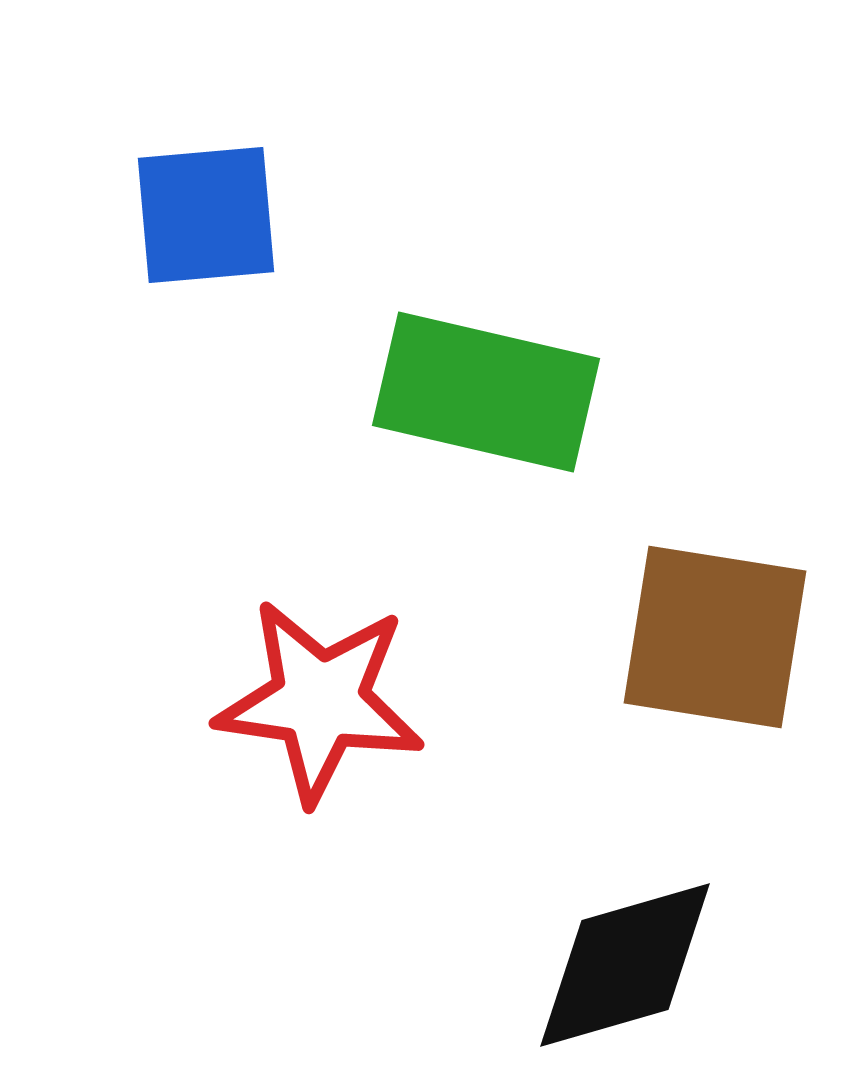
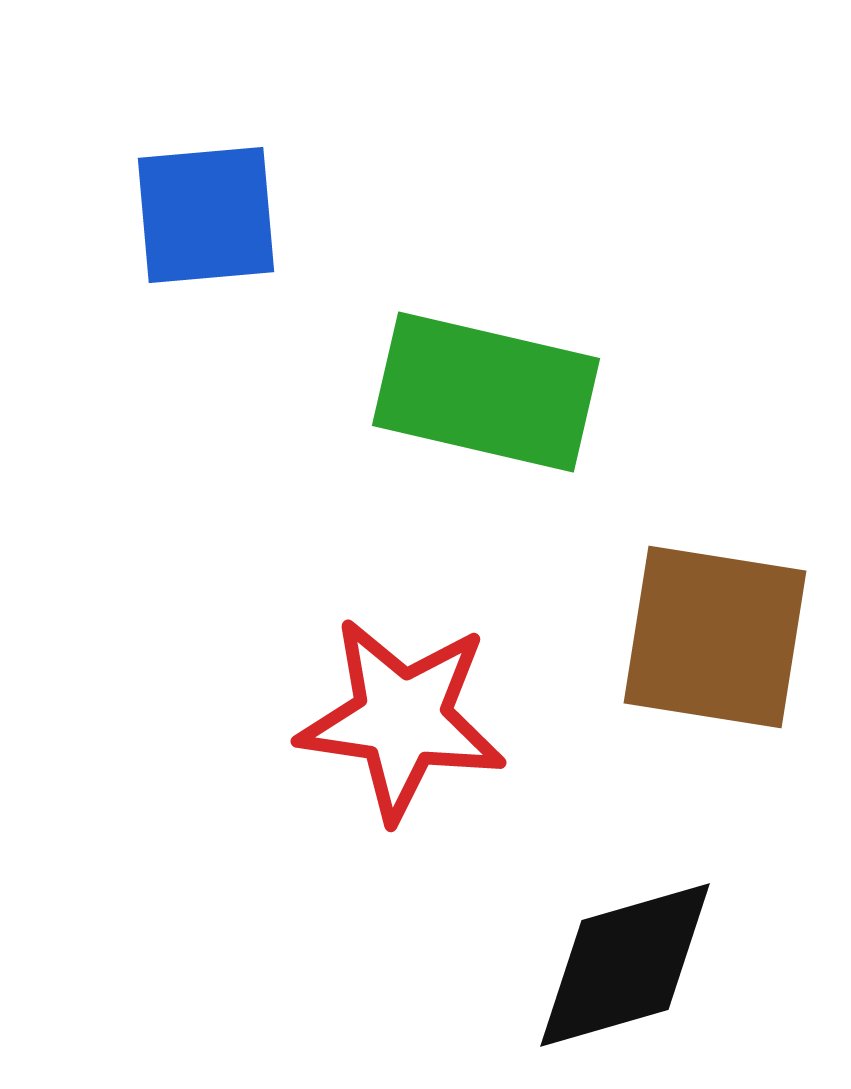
red star: moved 82 px right, 18 px down
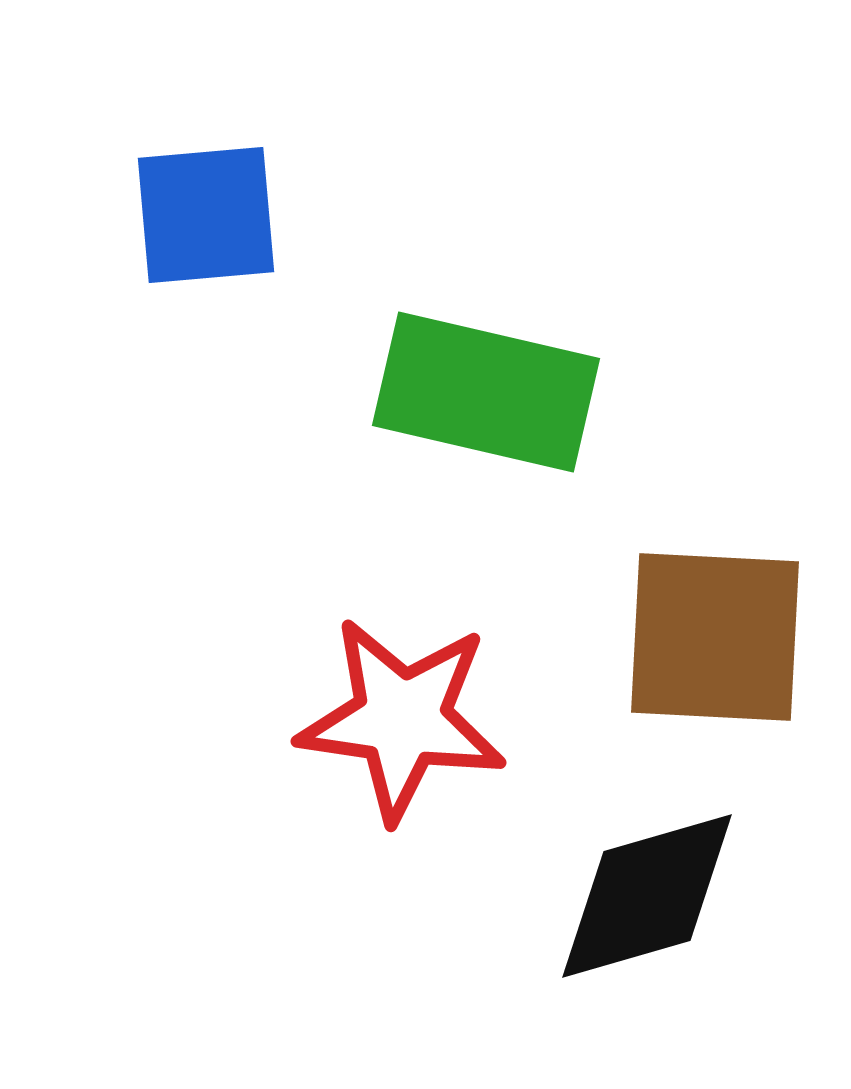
brown square: rotated 6 degrees counterclockwise
black diamond: moved 22 px right, 69 px up
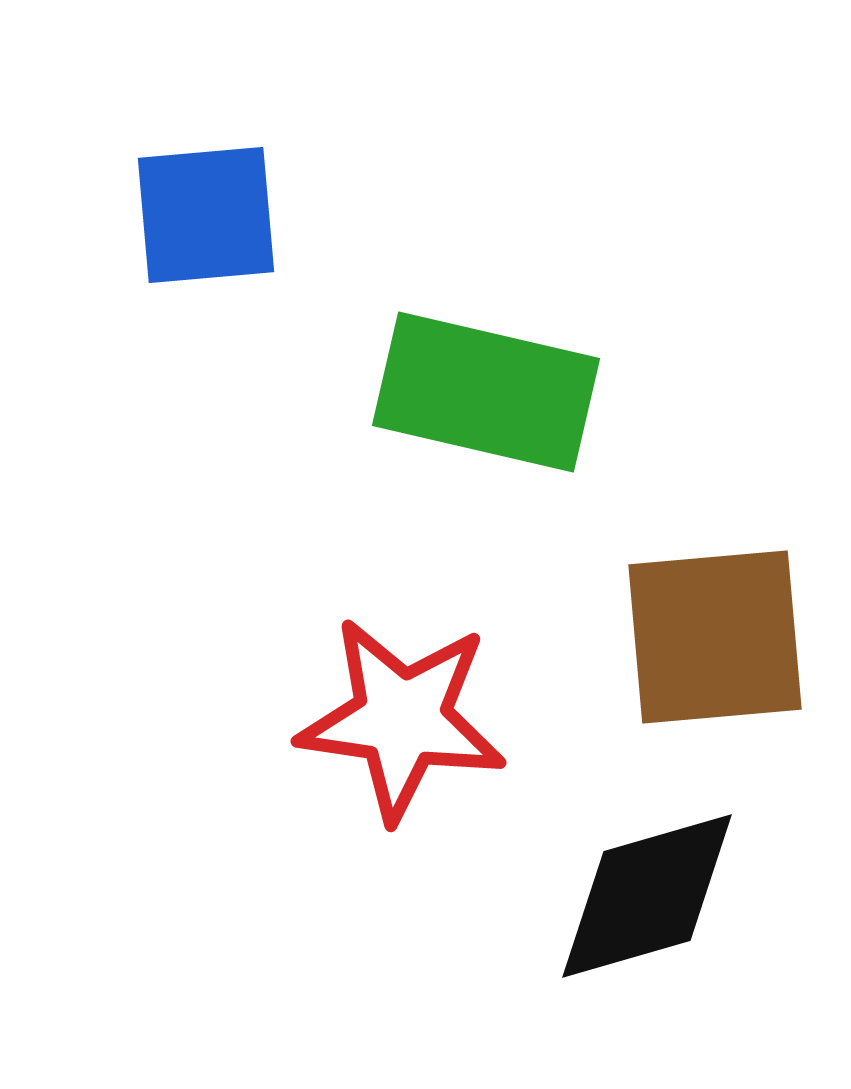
brown square: rotated 8 degrees counterclockwise
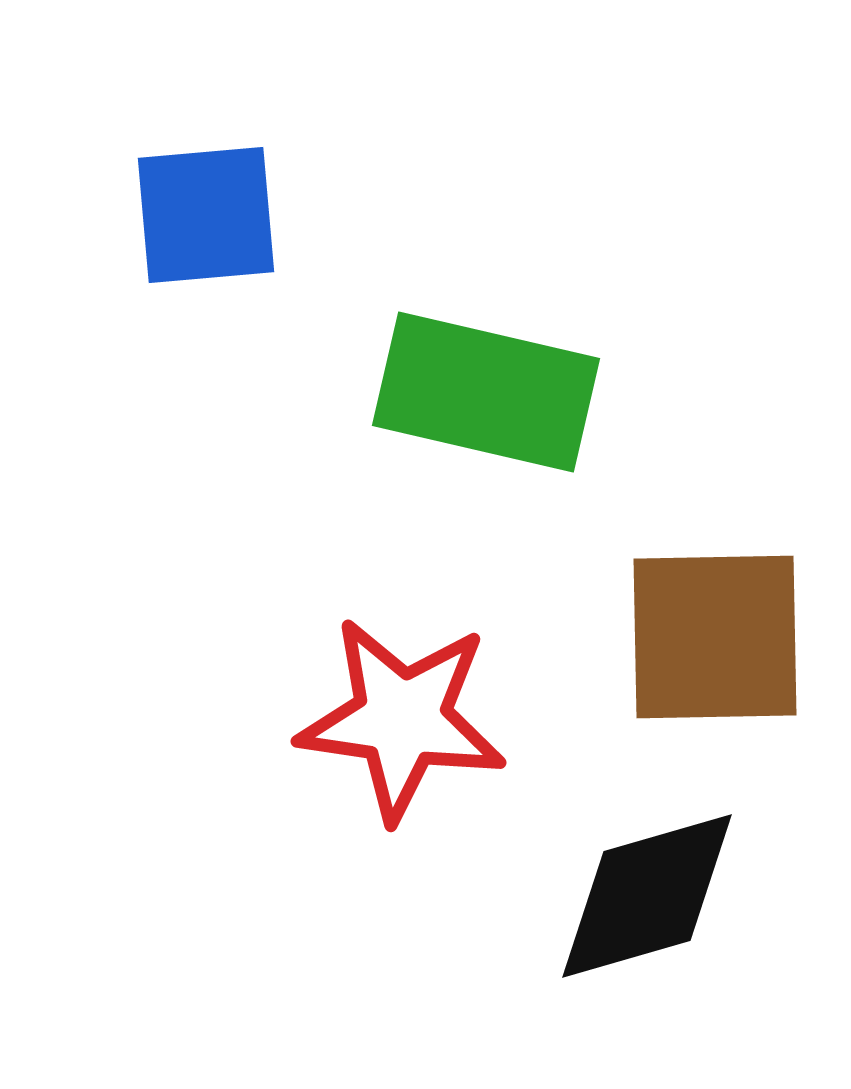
brown square: rotated 4 degrees clockwise
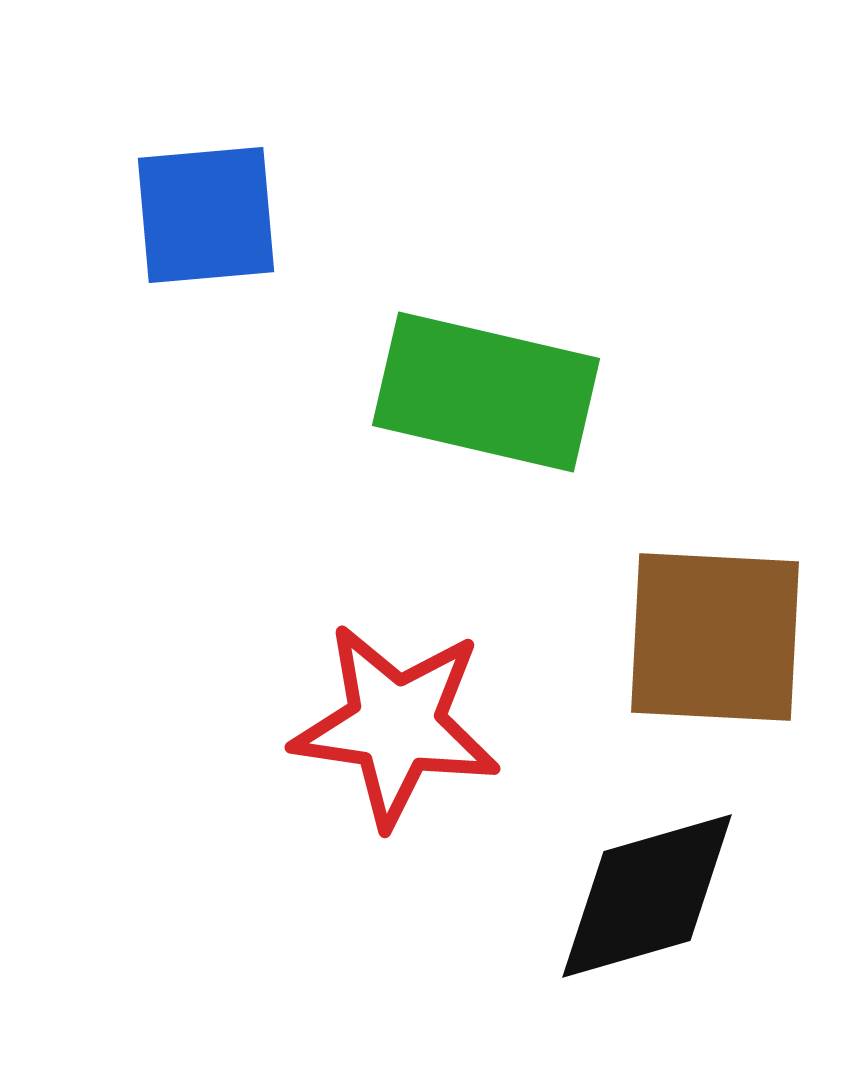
brown square: rotated 4 degrees clockwise
red star: moved 6 px left, 6 px down
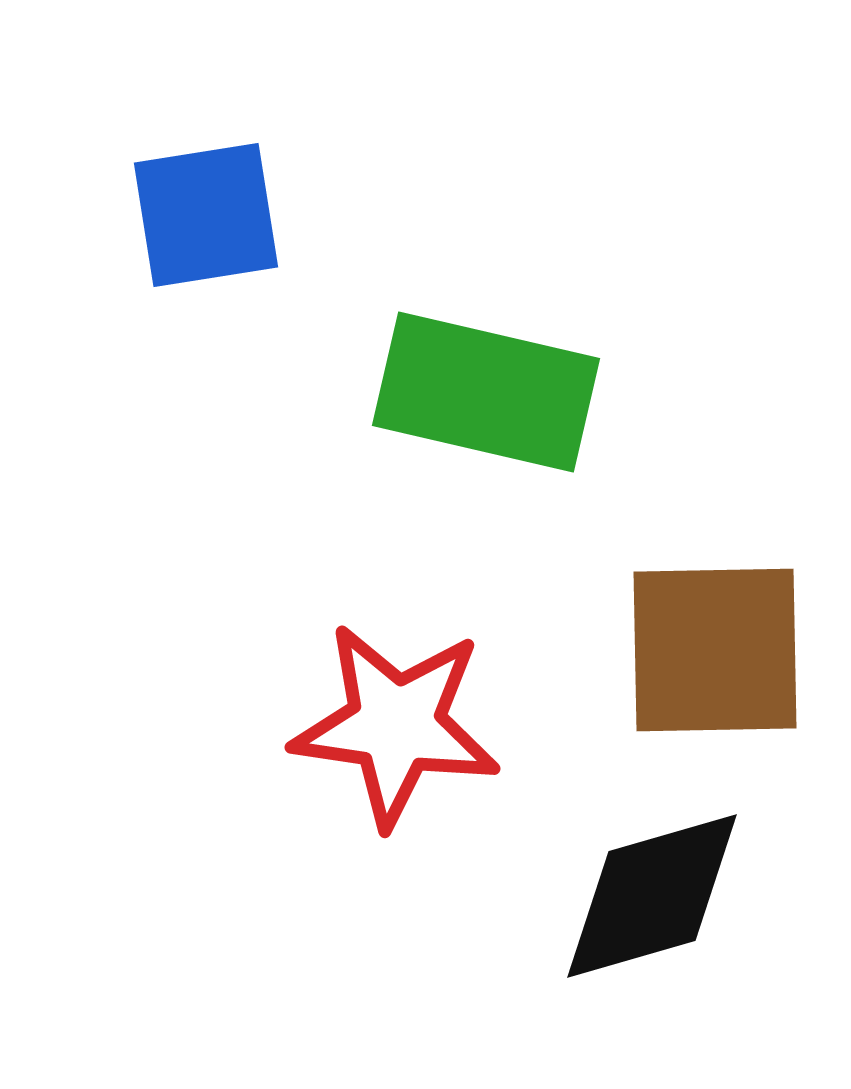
blue square: rotated 4 degrees counterclockwise
brown square: moved 13 px down; rotated 4 degrees counterclockwise
black diamond: moved 5 px right
